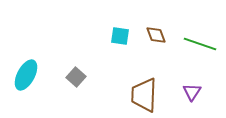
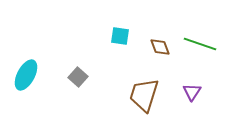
brown diamond: moved 4 px right, 12 px down
gray square: moved 2 px right
brown trapezoid: rotated 15 degrees clockwise
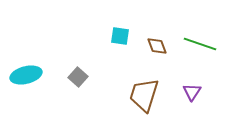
brown diamond: moved 3 px left, 1 px up
cyan ellipse: rotated 48 degrees clockwise
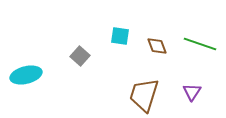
gray square: moved 2 px right, 21 px up
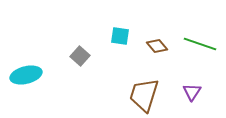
brown diamond: rotated 20 degrees counterclockwise
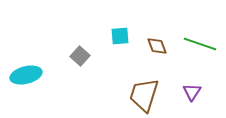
cyan square: rotated 12 degrees counterclockwise
brown diamond: rotated 20 degrees clockwise
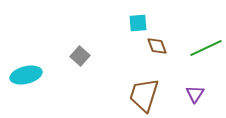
cyan square: moved 18 px right, 13 px up
green line: moved 6 px right, 4 px down; rotated 44 degrees counterclockwise
purple triangle: moved 3 px right, 2 px down
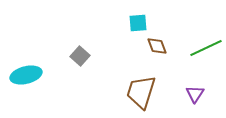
brown trapezoid: moved 3 px left, 3 px up
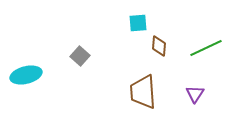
brown diamond: moved 2 px right; rotated 25 degrees clockwise
brown trapezoid: moved 2 px right; rotated 21 degrees counterclockwise
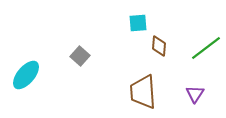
green line: rotated 12 degrees counterclockwise
cyan ellipse: rotated 36 degrees counterclockwise
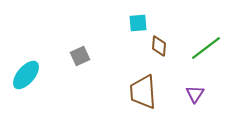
gray square: rotated 24 degrees clockwise
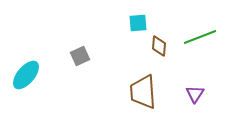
green line: moved 6 px left, 11 px up; rotated 16 degrees clockwise
